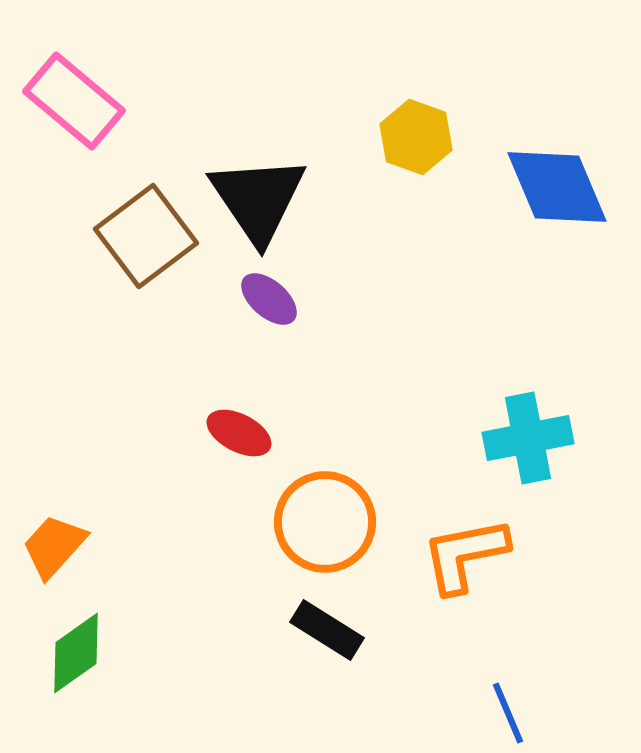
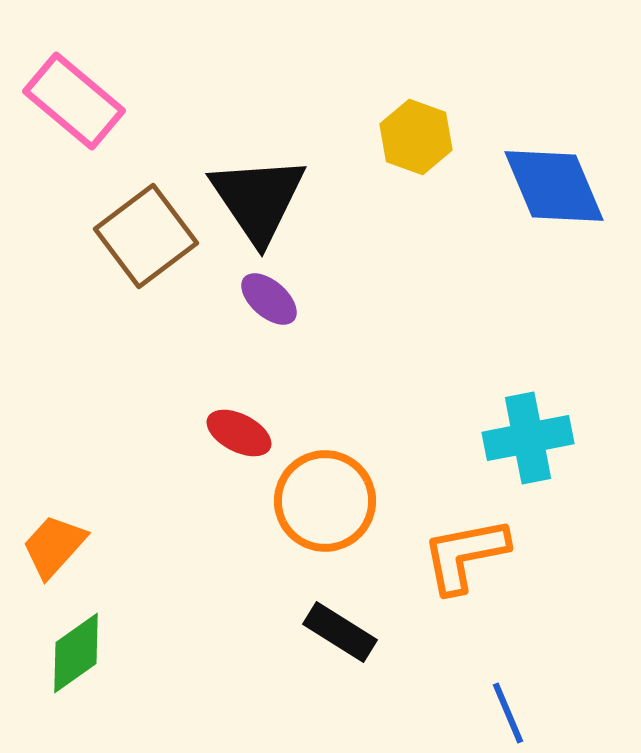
blue diamond: moved 3 px left, 1 px up
orange circle: moved 21 px up
black rectangle: moved 13 px right, 2 px down
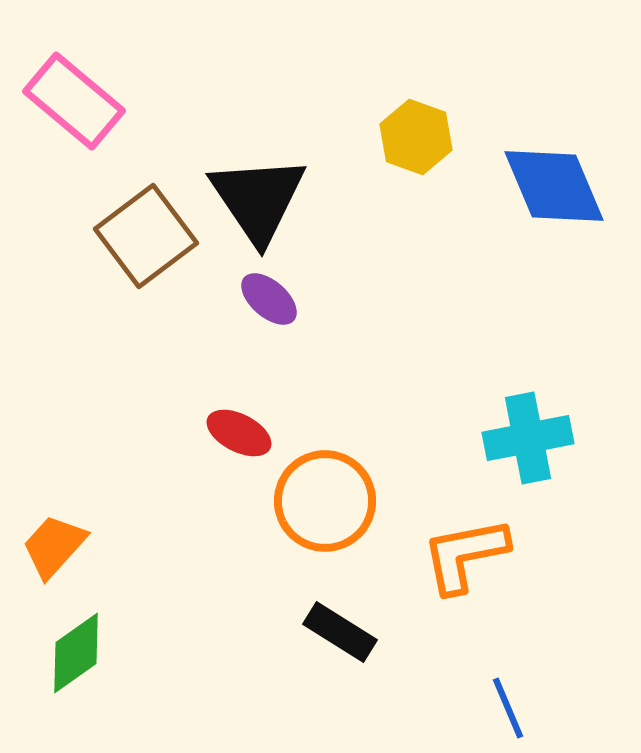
blue line: moved 5 px up
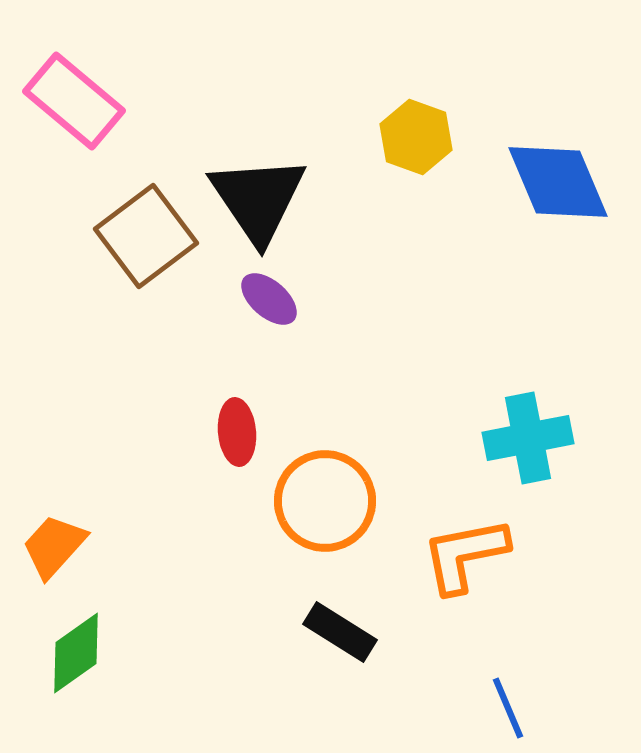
blue diamond: moved 4 px right, 4 px up
red ellipse: moved 2 px left, 1 px up; rotated 58 degrees clockwise
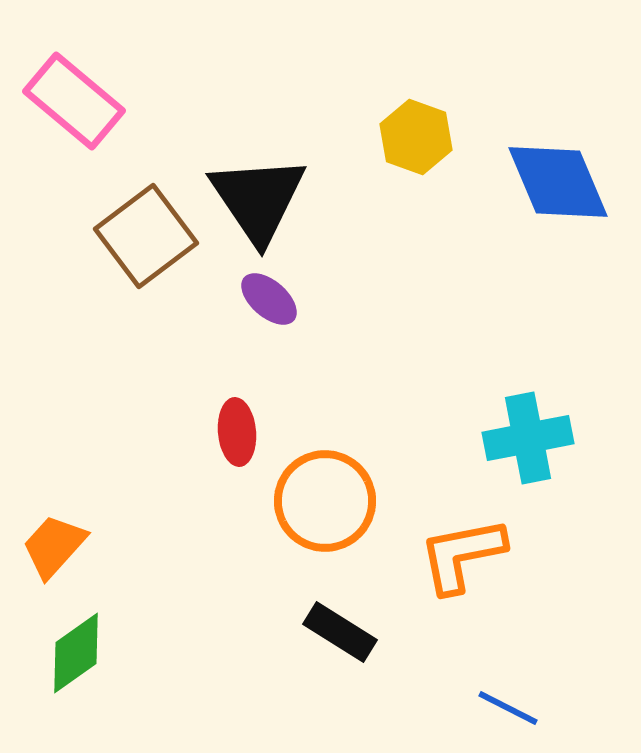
orange L-shape: moved 3 px left
blue line: rotated 40 degrees counterclockwise
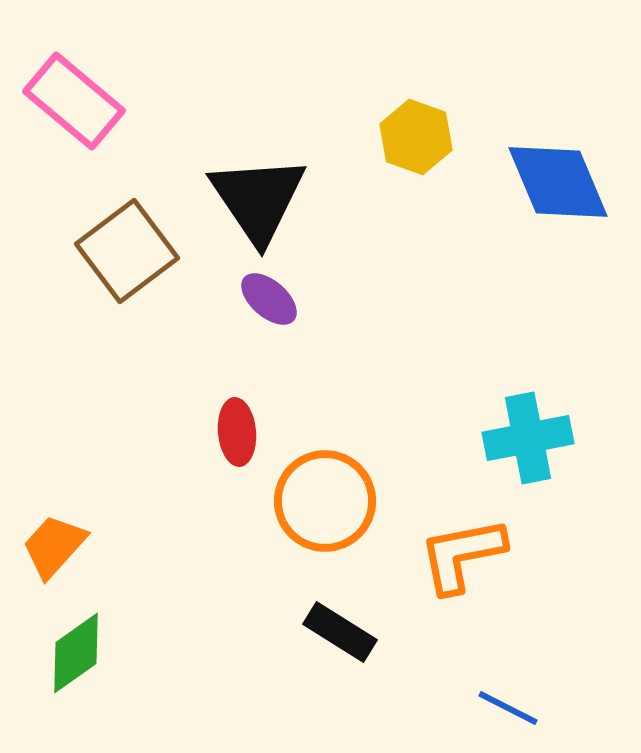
brown square: moved 19 px left, 15 px down
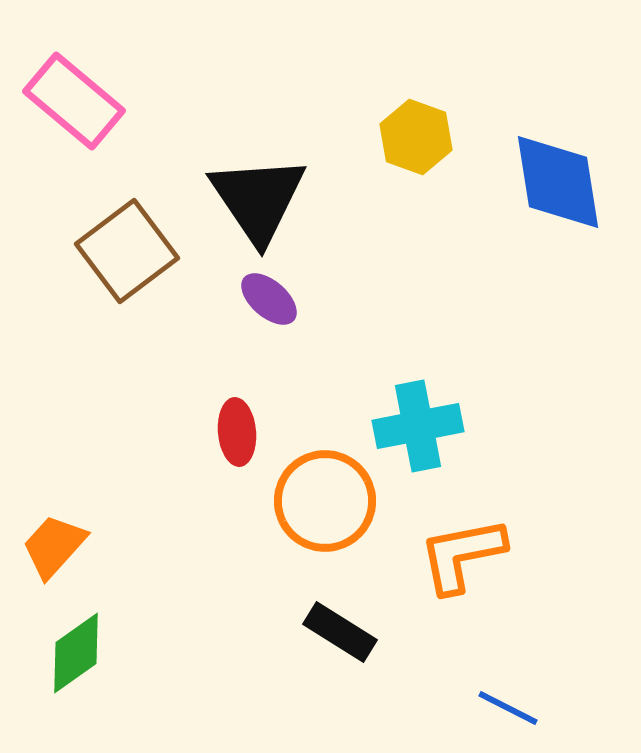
blue diamond: rotated 14 degrees clockwise
cyan cross: moved 110 px left, 12 px up
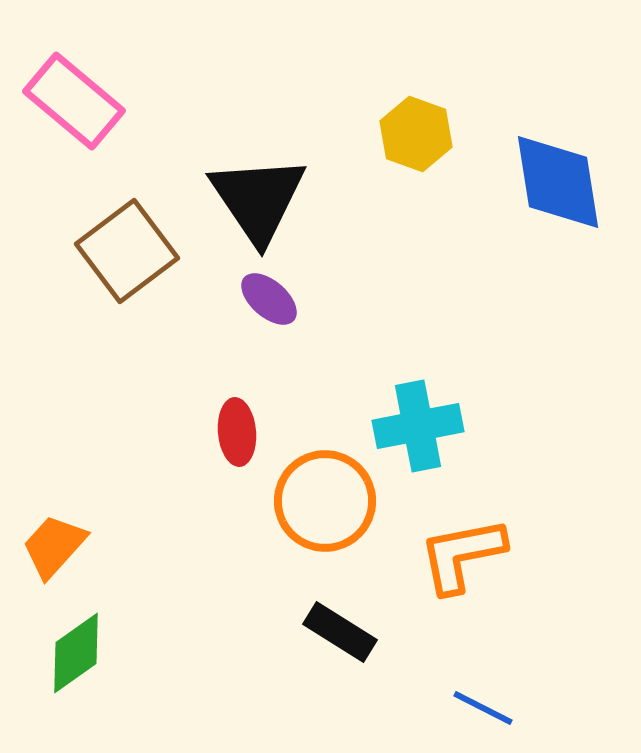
yellow hexagon: moved 3 px up
blue line: moved 25 px left
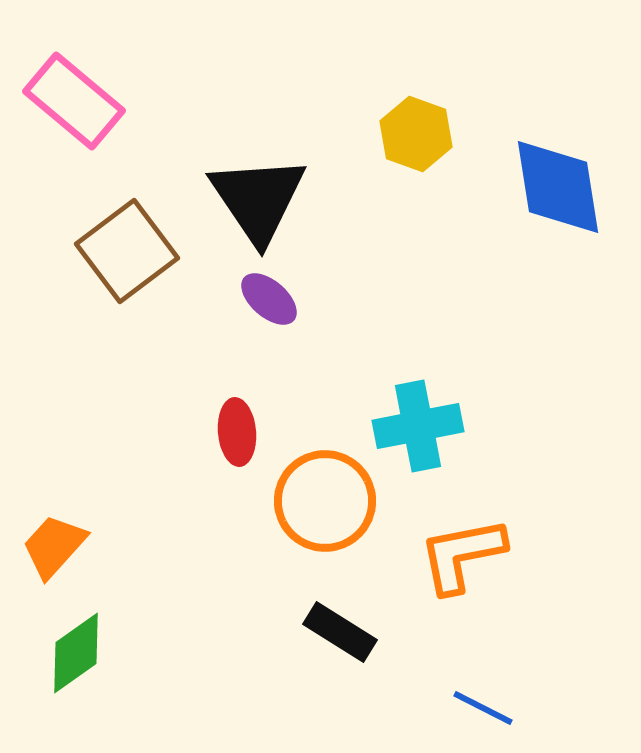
blue diamond: moved 5 px down
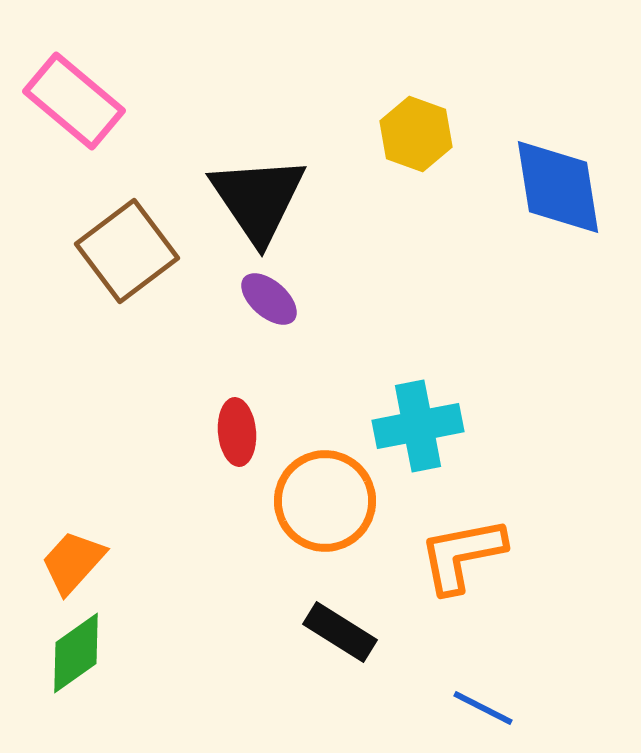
orange trapezoid: moved 19 px right, 16 px down
